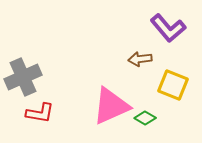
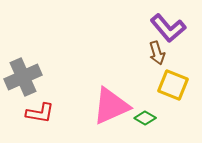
brown arrow: moved 17 px right, 6 px up; rotated 100 degrees counterclockwise
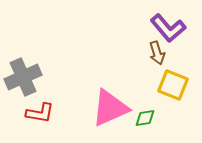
pink triangle: moved 1 px left, 2 px down
green diamond: rotated 40 degrees counterclockwise
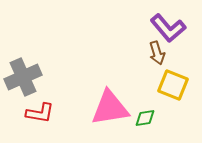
pink triangle: rotated 15 degrees clockwise
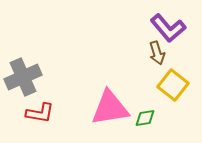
yellow square: rotated 16 degrees clockwise
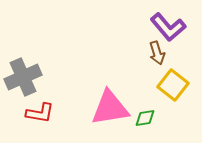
purple L-shape: moved 1 px up
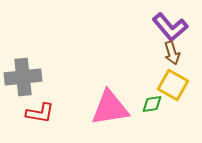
purple L-shape: moved 2 px right
brown arrow: moved 15 px right
gray cross: rotated 18 degrees clockwise
yellow square: rotated 8 degrees counterclockwise
green diamond: moved 7 px right, 14 px up
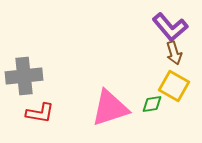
brown arrow: moved 2 px right
gray cross: moved 1 px right, 1 px up
yellow square: moved 1 px right, 1 px down
pink triangle: rotated 9 degrees counterclockwise
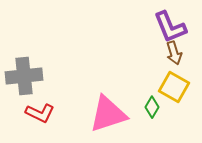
purple L-shape: rotated 18 degrees clockwise
yellow square: moved 1 px down
green diamond: moved 3 px down; rotated 50 degrees counterclockwise
pink triangle: moved 2 px left, 6 px down
red L-shape: rotated 16 degrees clockwise
